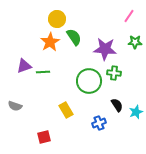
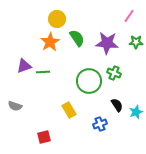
green semicircle: moved 3 px right, 1 px down
green star: moved 1 px right
purple star: moved 2 px right, 6 px up
green cross: rotated 16 degrees clockwise
yellow rectangle: moved 3 px right
blue cross: moved 1 px right, 1 px down
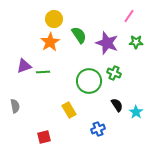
yellow circle: moved 3 px left
green semicircle: moved 2 px right, 3 px up
purple star: rotated 15 degrees clockwise
gray semicircle: rotated 120 degrees counterclockwise
cyan star: rotated 16 degrees counterclockwise
blue cross: moved 2 px left, 5 px down
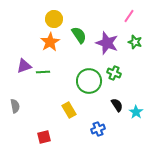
green star: moved 1 px left; rotated 16 degrees clockwise
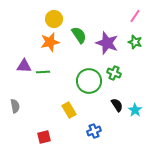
pink line: moved 6 px right
orange star: rotated 18 degrees clockwise
purple triangle: rotated 21 degrees clockwise
cyan star: moved 1 px left, 2 px up
blue cross: moved 4 px left, 2 px down
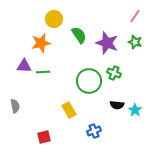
orange star: moved 9 px left, 1 px down
black semicircle: rotated 128 degrees clockwise
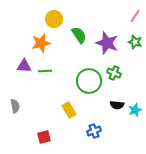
green line: moved 2 px right, 1 px up
cyan star: rotated 16 degrees clockwise
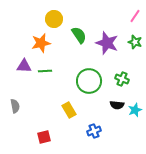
green cross: moved 8 px right, 6 px down
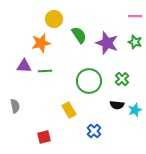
pink line: rotated 56 degrees clockwise
green cross: rotated 24 degrees clockwise
blue cross: rotated 24 degrees counterclockwise
